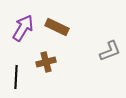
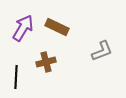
gray L-shape: moved 8 px left
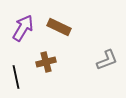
brown rectangle: moved 2 px right
gray L-shape: moved 5 px right, 9 px down
black line: rotated 15 degrees counterclockwise
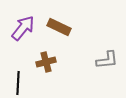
purple arrow: rotated 8 degrees clockwise
gray L-shape: rotated 15 degrees clockwise
black line: moved 2 px right, 6 px down; rotated 15 degrees clockwise
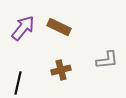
brown cross: moved 15 px right, 8 px down
black line: rotated 10 degrees clockwise
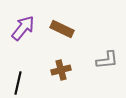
brown rectangle: moved 3 px right, 2 px down
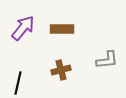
brown rectangle: rotated 25 degrees counterclockwise
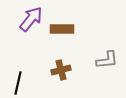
purple arrow: moved 8 px right, 9 px up
